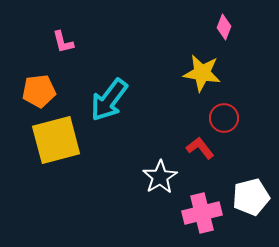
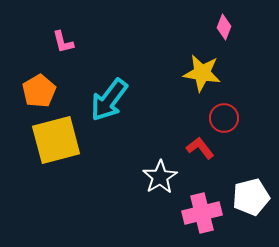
orange pentagon: rotated 24 degrees counterclockwise
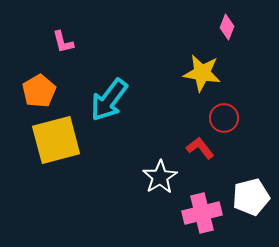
pink diamond: moved 3 px right
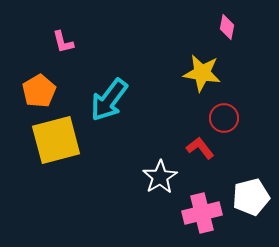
pink diamond: rotated 10 degrees counterclockwise
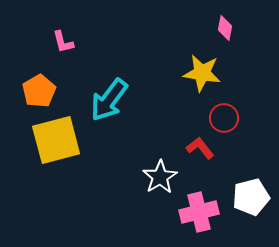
pink diamond: moved 2 px left, 1 px down
pink cross: moved 3 px left, 1 px up
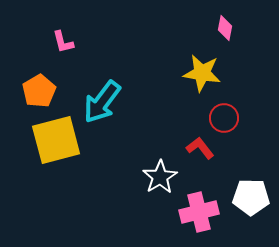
cyan arrow: moved 7 px left, 2 px down
white pentagon: rotated 15 degrees clockwise
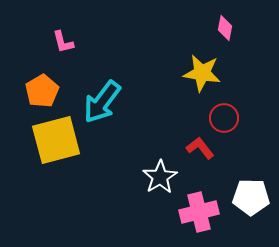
orange pentagon: moved 3 px right
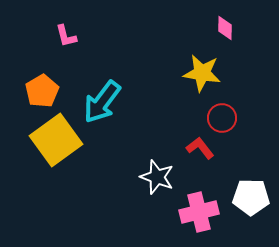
pink diamond: rotated 10 degrees counterclockwise
pink L-shape: moved 3 px right, 6 px up
red circle: moved 2 px left
yellow square: rotated 21 degrees counterclockwise
white star: moved 3 px left; rotated 20 degrees counterclockwise
